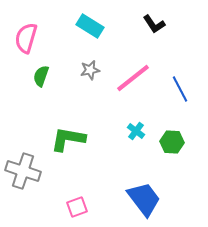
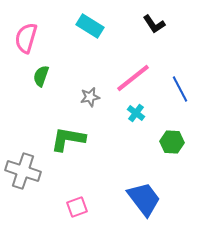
gray star: moved 27 px down
cyan cross: moved 18 px up
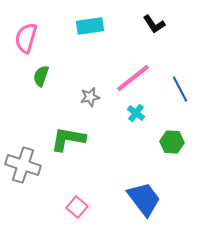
cyan rectangle: rotated 40 degrees counterclockwise
gray cross: moved 6 px up
pink square: rotated 30 degrees counterclockwise
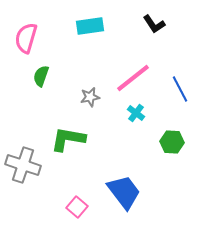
blue trapezoid: moved 20 px left, 7 px up
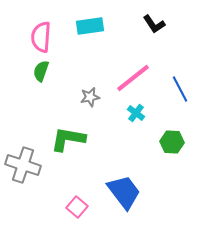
pink semicircle: moved 15 px right, 1 px up; rotated 12 degrees counterclockwise
green semicircle: moved 5 px up
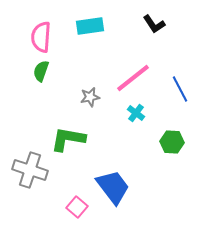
gray cross: moved 7 px right, 5 px down
blue trapezoid: moved 11 px left, 5 px up
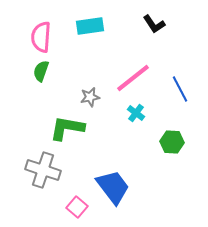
green L-shape: moved 1 px left, 11 px up
gray cross: moved 13 px right
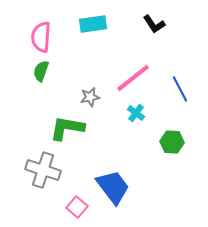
cyan rectangle: moved 3 px right, 2 px up
